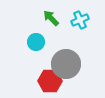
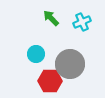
cyan cross: moved 2 px right, 2 px down
cyan circle: moved 12 px down
gray circle: moved 4 px right
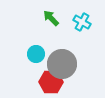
cyan cross: rotated 36 degrees counterclockwise
gray circle: moved 8 px left
red hexagon: moved 1 px right, 1 px down
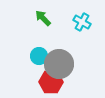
green arrow: moved 8 px left
cyan circle: moved 3 px right, 2 px down
gray circle: moved 3 px left
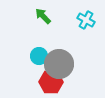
green arrow: moved 2 px up
cyan cross: moved 4 px right, 2 px up
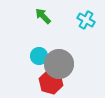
red hexagon: rotated 15 degrees clockwise
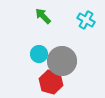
cyan circle: moved 2 px up
gray circle: moved 3 px right, 3 px up
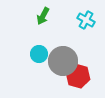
green arrow: rotated 108 degrees counterclockwise
gray circle: moved 1 px right
red hexagon: moved 27 px right, 6 px up
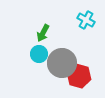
green arrow: moved 17 px down
gray circle: moved 1 px left, 2 px down
red hexagon: moved 1 px right
